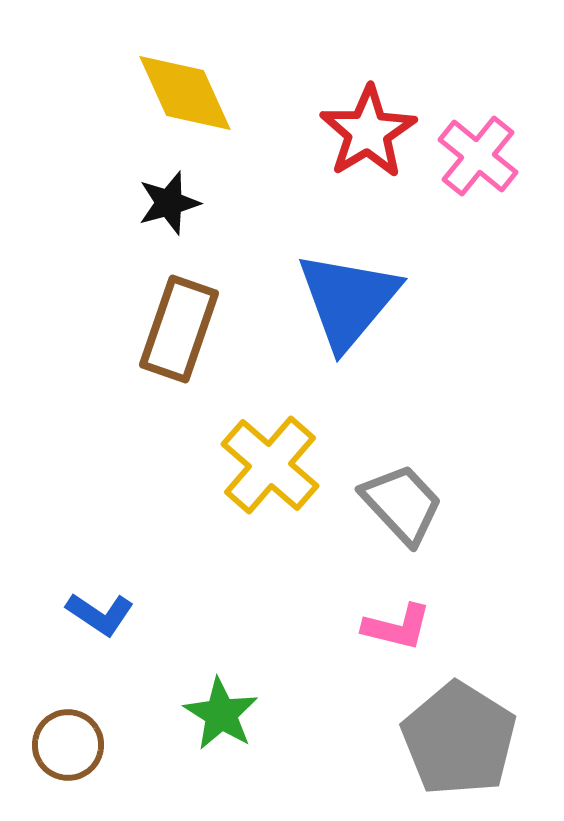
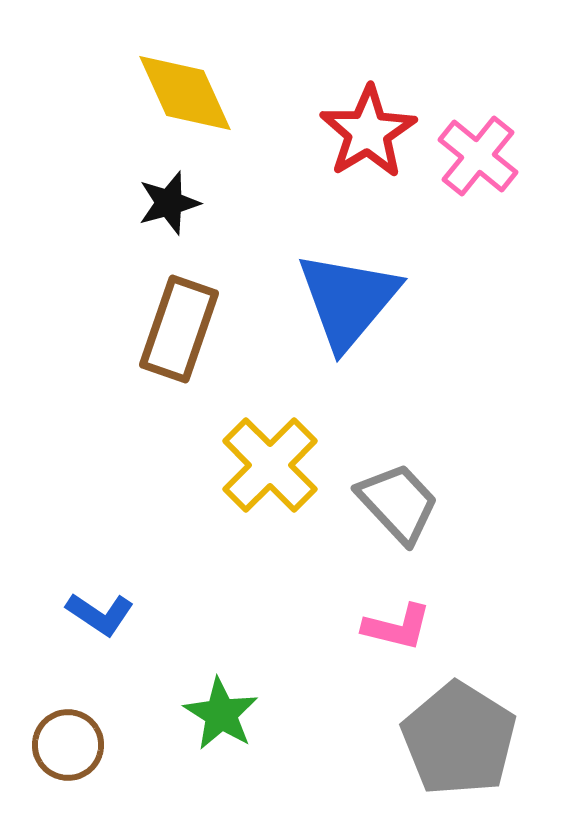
yellow cross: rotated 4 degrees clockwise
gray trapezoid: moved 4 px left, 1 px up
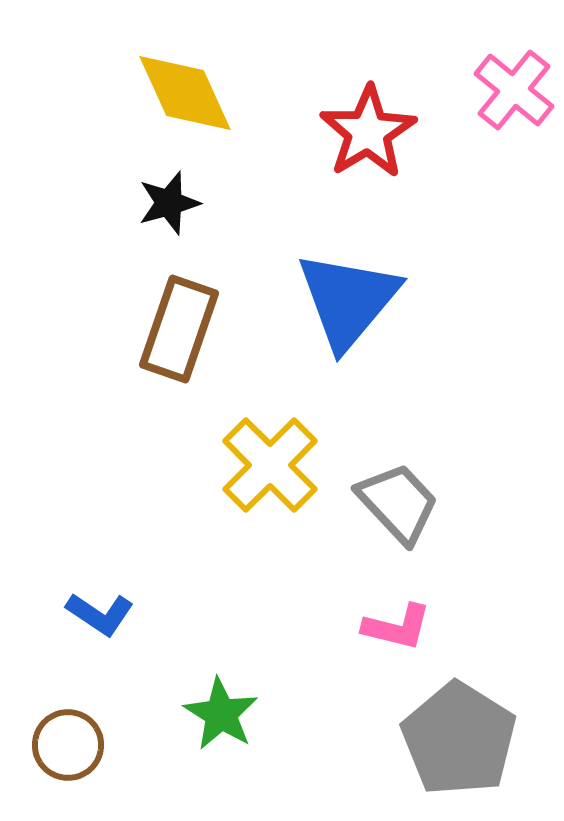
pink cross: moved 36 px right, 66 px up
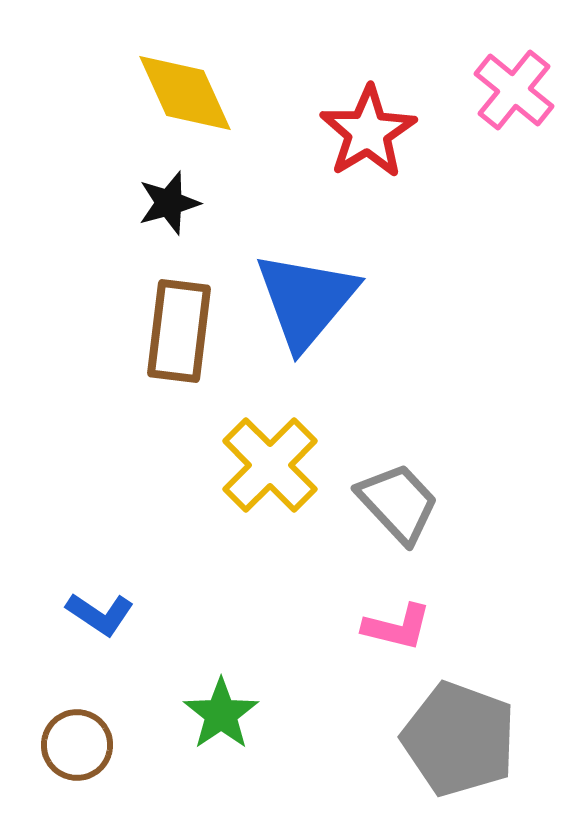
blue triangle: moved 42 px left
brown rectangle: moved 2 px down; rotated 12 degrees counterclockwise
green star: rotated 6 degrees clockwise
gray pentagon: rotated 12 degrees counterclockwise
brown circle: moved 9 px right
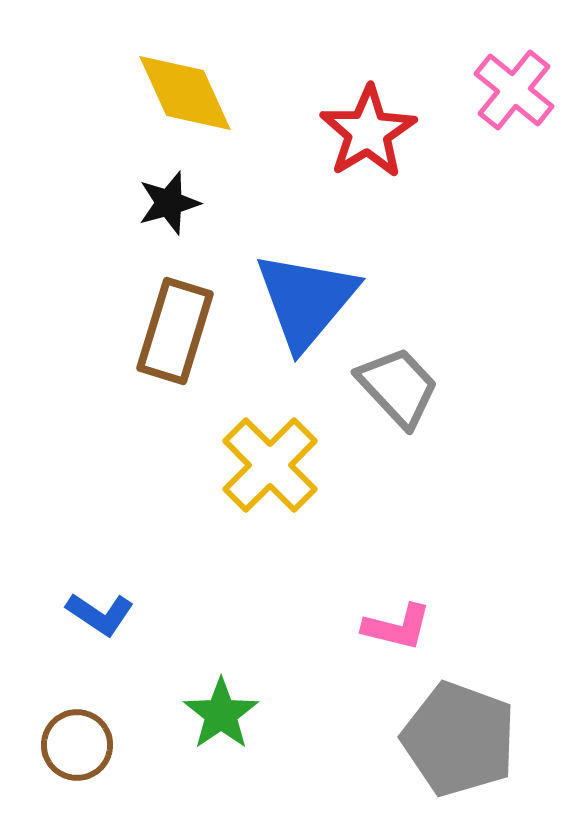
brown rectangle: moved 4 px left; rotated 10 degrees clockwise
gray trapezoid: moved 116 px up
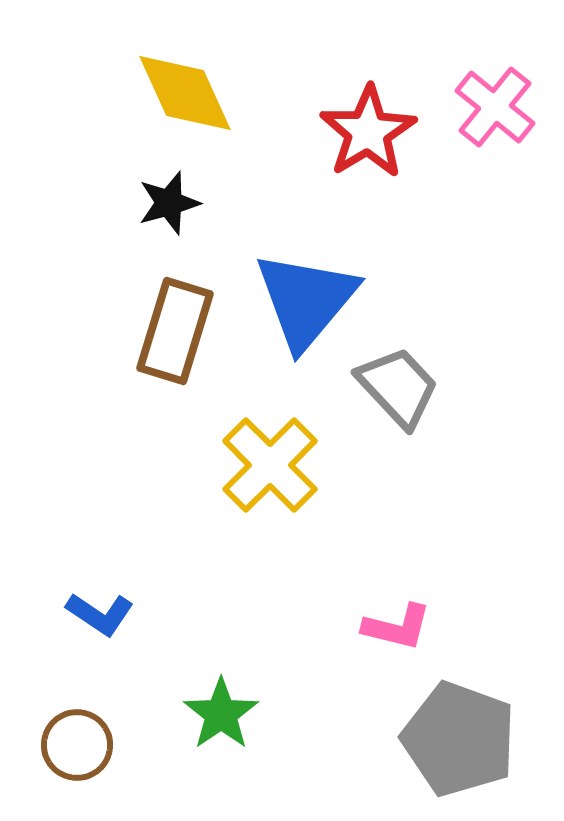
pink cross: moved 19 px left, 17 px down
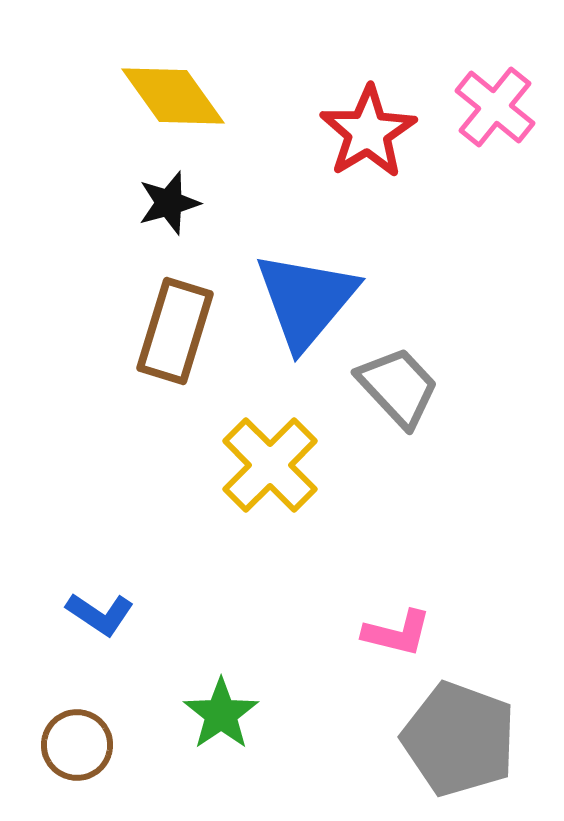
yellow diamond: moved 12 px left, 3 px down; rotated 11 degrees counterclockwise
pink L-shape: moved 6 px down
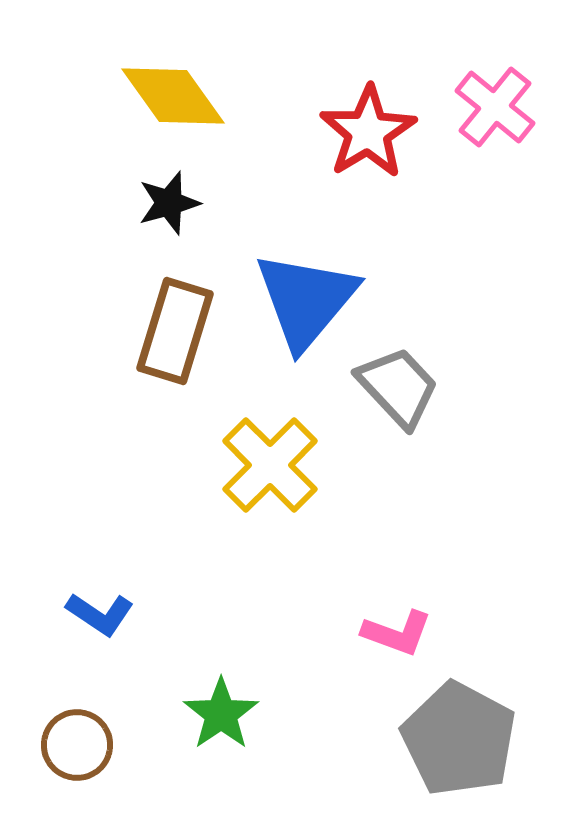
pink L-shape: rotated 6 degrees clockwise
gray pentagon: rotated 8 degrees clockwise
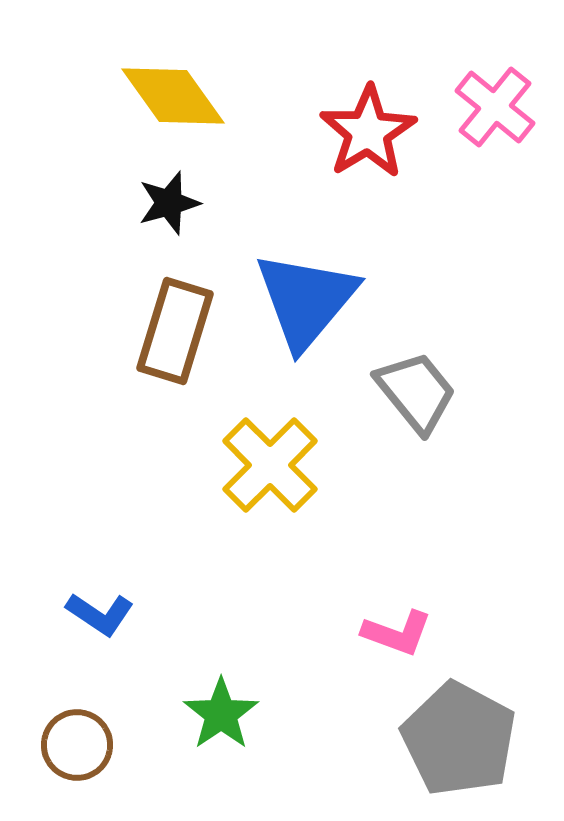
gray trapezoid: moved 18 px right, 5 px down; rotated 4 degrees clockwise
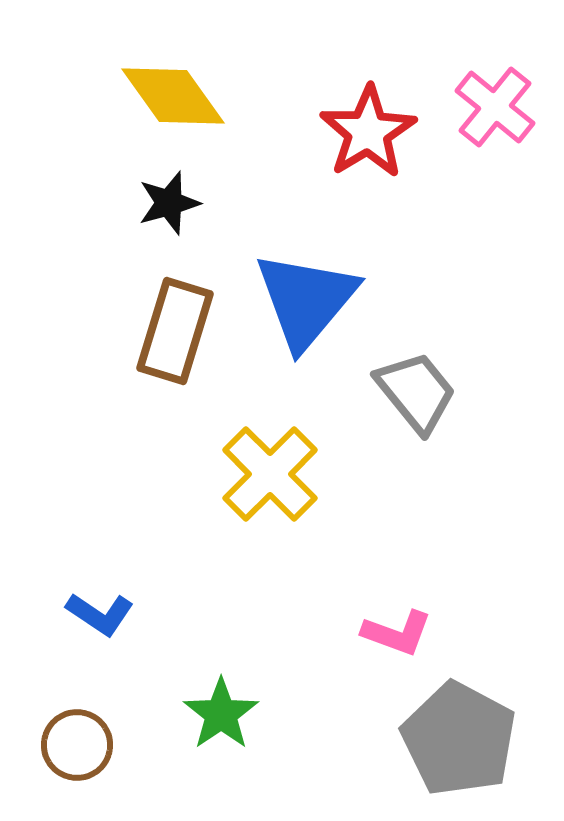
yellow cross: moved 9 px down
